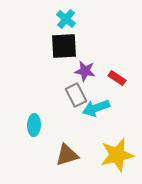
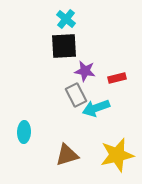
red rectangle: rotated 48 degrees counterclockwise
cyan ellipse: moved 10 px left, 7 px down
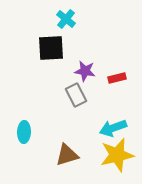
black square: moved 13 px left, 2 px down
cyan arrow: moved 17 px right, 20 px down
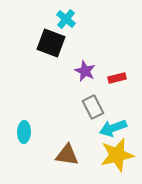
black square: moved 5 px up; rotated 24 degrees clockwise
purple star: rotated 15 degrees clockwise
gray rectangle: moved 17 px right, 12 px down
brown triangle: rotated 25 degrees clockwise
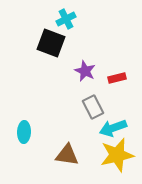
cyan cross: rotated 24 degrees clockwise
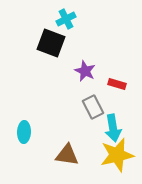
red rectangle: moved 6 px down; rotated 30 degrees clockwise
cyan arrow: rotated 80 degrees counterclockwise
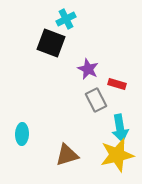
purple star: moved 3 px right, 2 px up
gray rectangle: moved 3 px right, 7 px up
cyan arrow: moved 7 px right
cyan ellipse: moved 2 px left, 2 px down
brown triangle: rotated 25 degrees counterclockwise
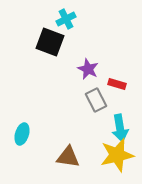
black square: moved 1 px left, 1 px up
cyan ellipse: rotated 15 degrees clockwise
brown triangle: moved 1 px right, 2 px down; rotated 25 degrees clockwise
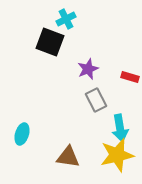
purple star: rotated 25 degrees clockwise
red rectangle: moved 13 px right, 7 px up
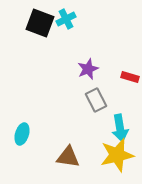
black square: moved 10 px left, 19 px up
